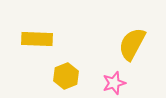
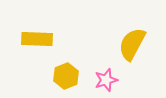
pink star: moved 8 px left, 3 px up
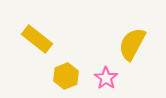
yellow rectangle: rotated 36 degrees clockwise
pink star: moved 2 px up; rotated 20 degrees counterclockwise
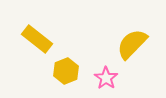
yellow semicircle: rotated 16 degrees clockwise
yellow hexagon: moved 5 px up
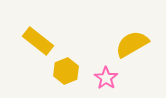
yellow rectangle: moved 1 px right, 2 px down
yellow semicircle: rotated 16 degrees clockwise
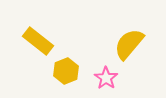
yellow semicircle: moved 3 px left; rotated 20 degrees counterclockwise
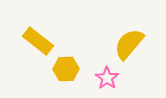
yellow hexagon: moved 2 px up; rotated 20 degrees clockwise
pink star: moved 1 px right
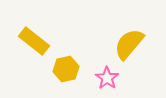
yellow rectangle: moved 4 px left
yellow hexagon: rotated 10 degrees counterclockwise
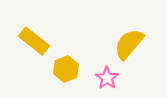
yellow hexagon: rotated 10 degrees counterclockwise
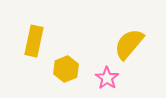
yellow rectangle: rotated 64 degrees clockwise
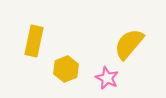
pink star: rotated 10 degrees counterclockwise
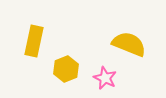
yellow semicircle: rotated 72 degrees clockwise
pink star: moved 2 px left
